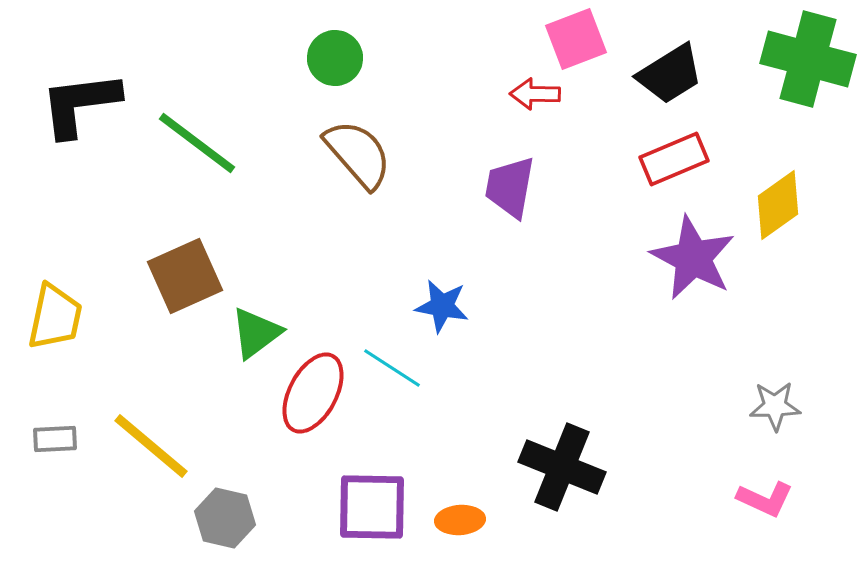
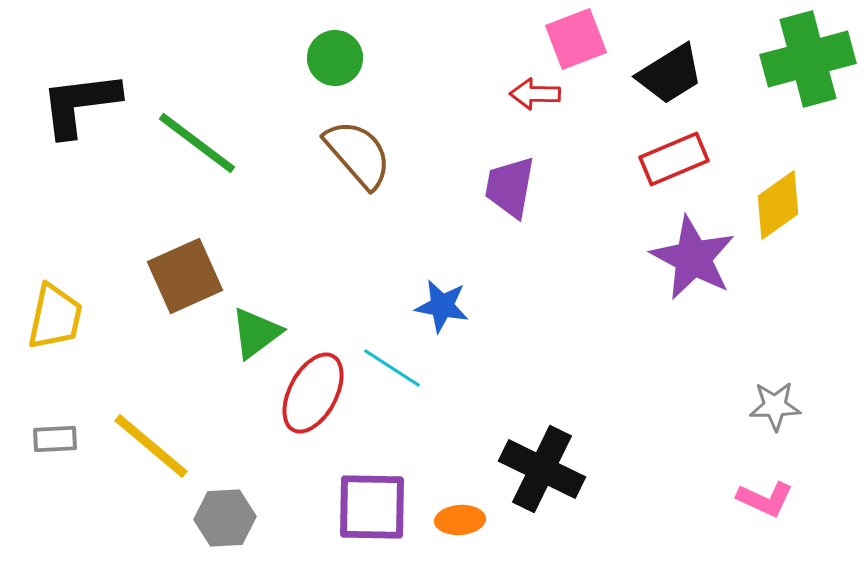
green cross: rotated 30 degrees counterclockwise
black cross: moved 20 px left, 2 px down; rotated 4 degrees clockwise
gray hexagon: rotated 16 degrees counterclockwise
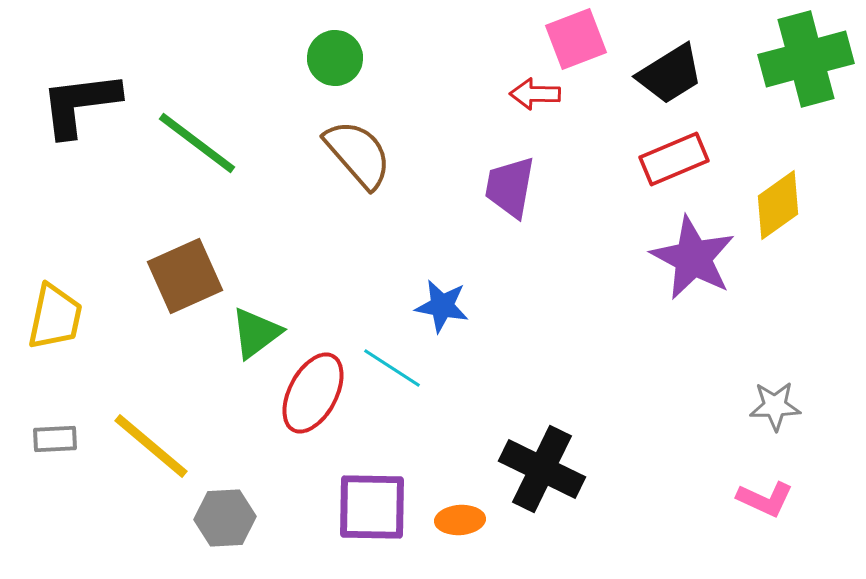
green cross: moved 2 px left
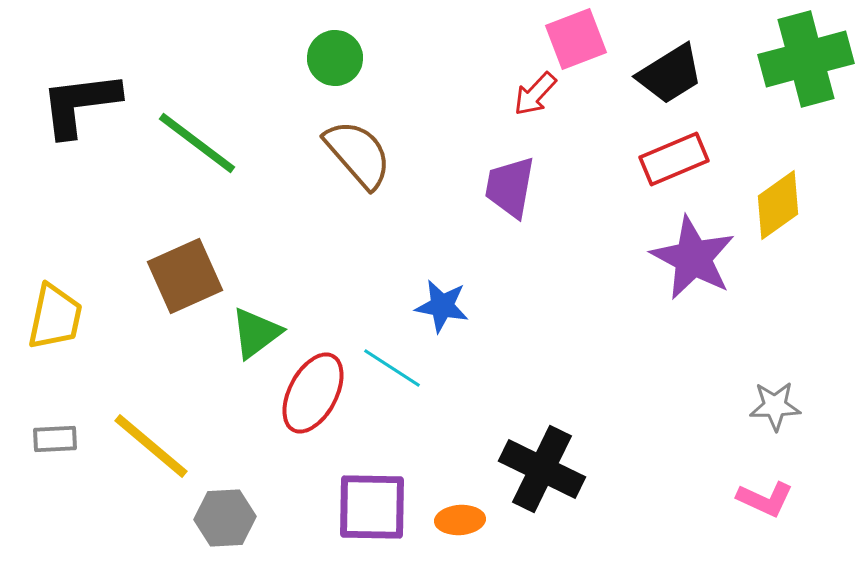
red arrow: rotated 48 degrees counterclockwise
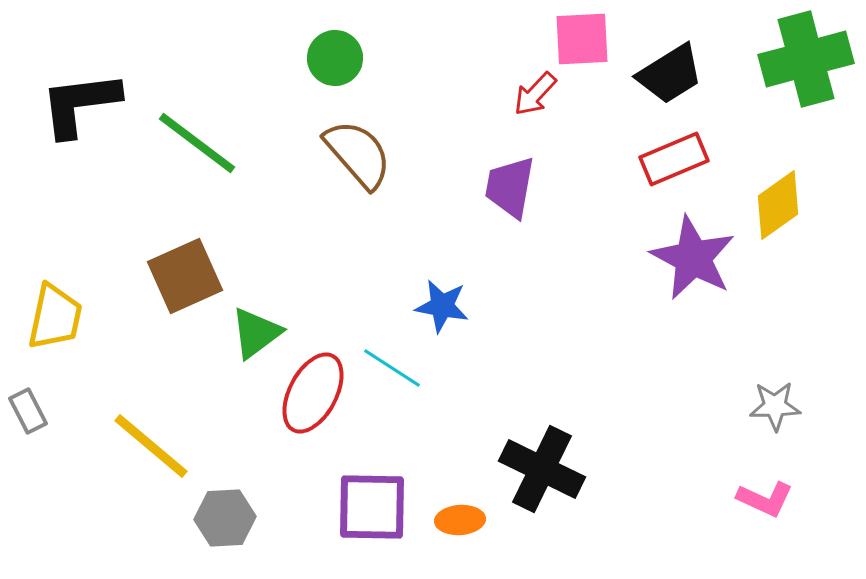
pink square: moved 6 px right; rotated 18 degrees clockwise
gray rectangle: moved 27 px left, 28 px up; rotated 66 degrees clockwise
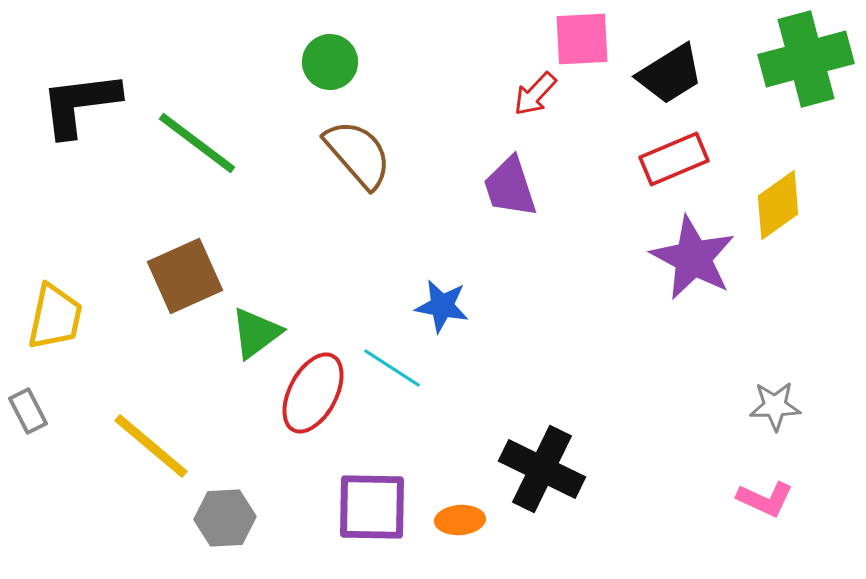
green circle: moved 5 px left, 4 px down
purple trapezoid: rotated 28 degrees counterclockwise
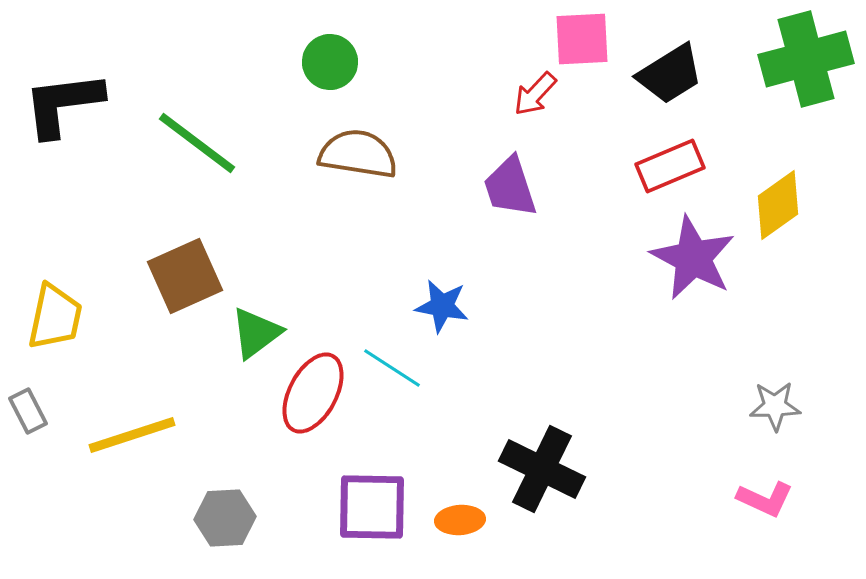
black L-shape: moved 17 px left
brown semicircle: rotated 40 degrees counterclockwise
red rectangle: moved 4 px left, 7 px down
yellow line: moved 19 px left, 11 px up; rotated 58 degrees counterclockwise
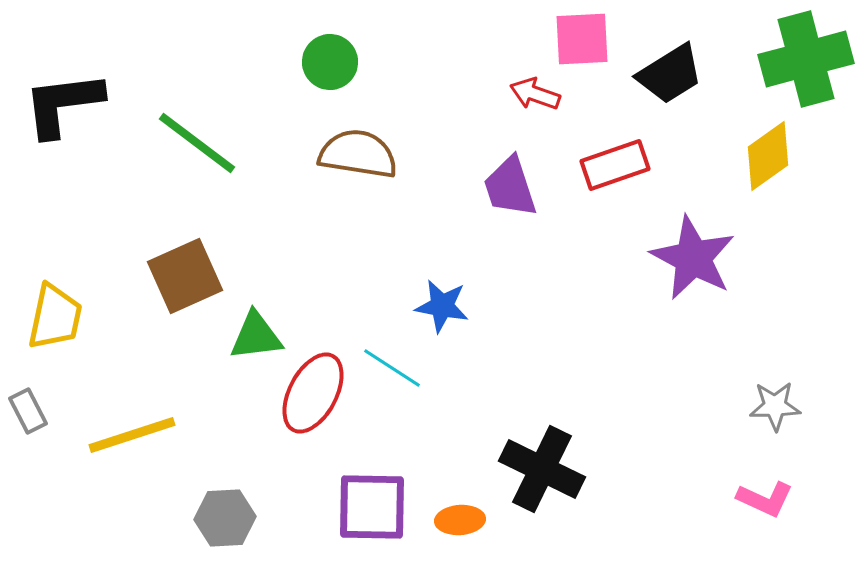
red arrow: rotated 66 degrees clockwise
red rectangle: moved 55 px left, 1 px up; rotated 4 degrees clockwise
yellow diamond: moved 10 px left, 49 px up
green triangle: moved 3 px down; rotated 30 degrees clockwise
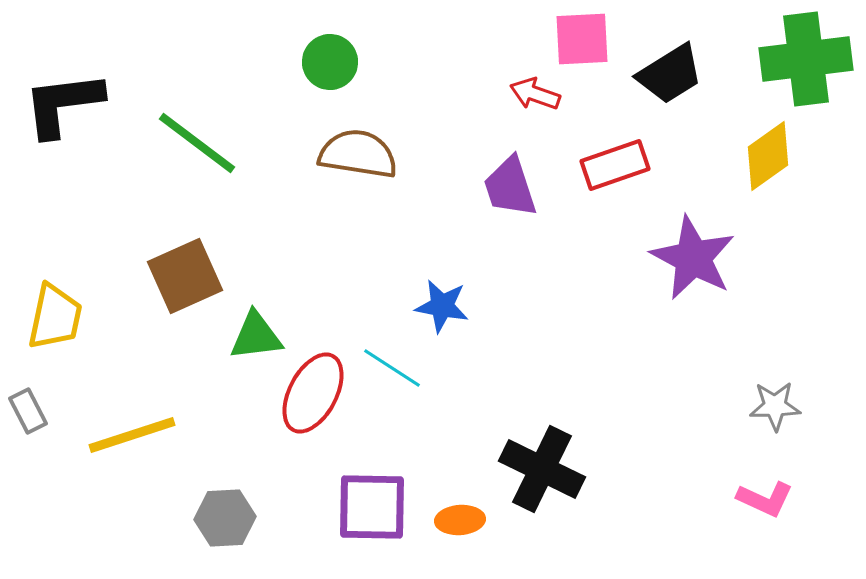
green cross: rotated 8 degrees clockwise
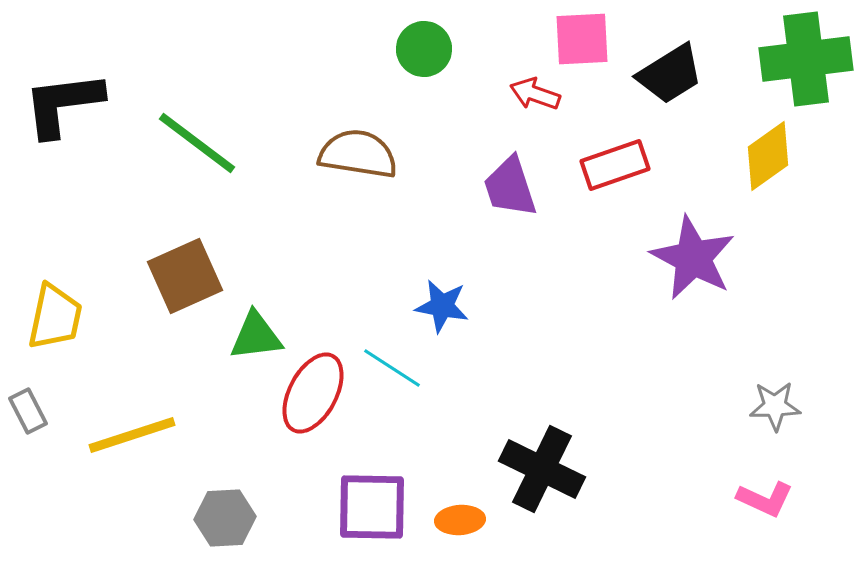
green circle: moved 94 px right, 13 px up
